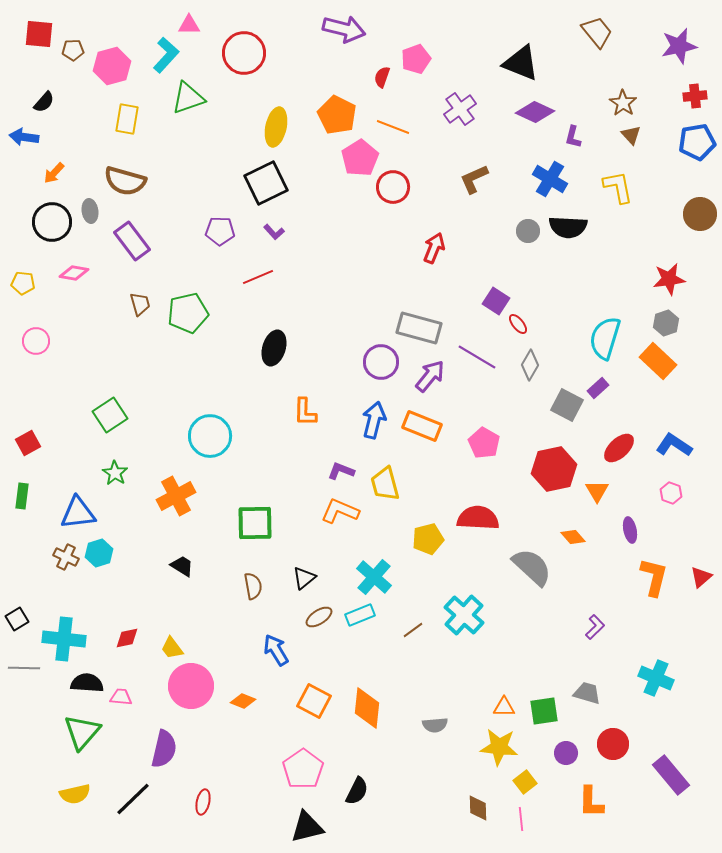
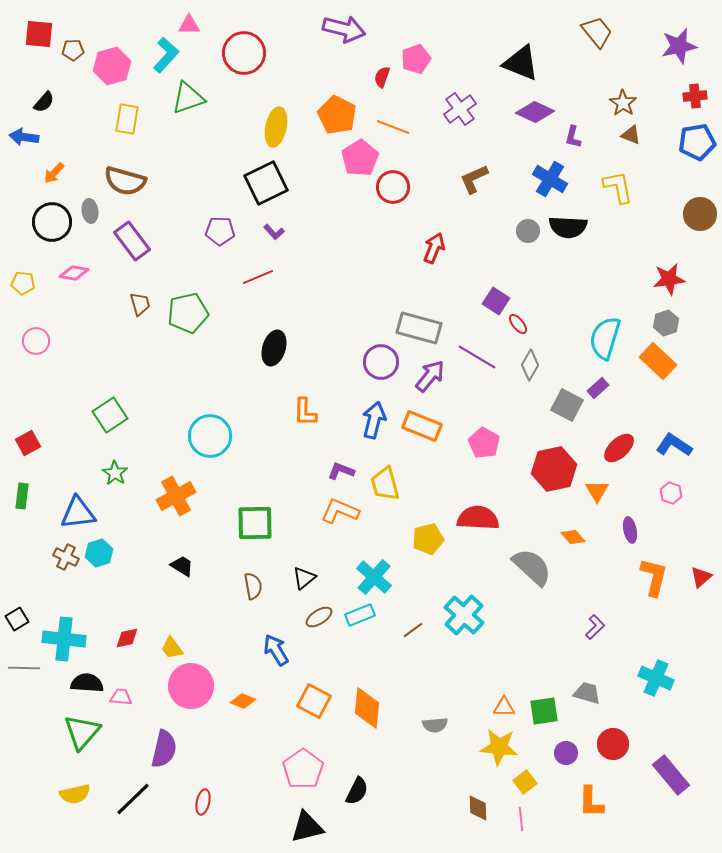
brown triangle at (631, 135): rotated 25 degrees counterclockwise
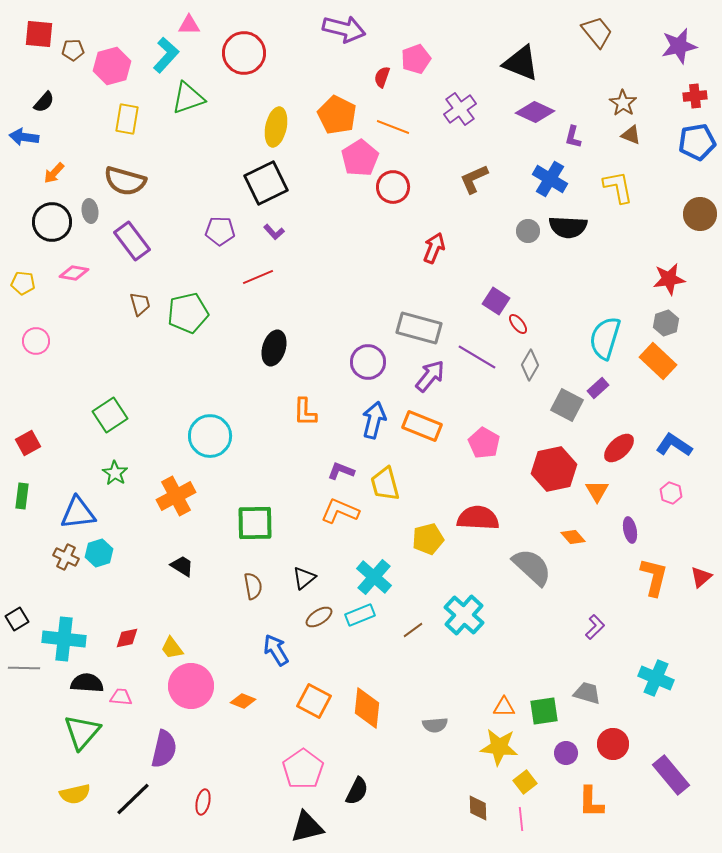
purple circle at (381, 362): moved 13 px left
